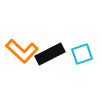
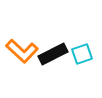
black rectangle: moved 3 px right
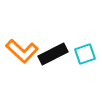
cyan square: moved 3 px right
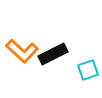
cyan square: moved 3 px right, 16 px down
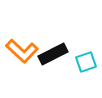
cyan square: moved 2 px left, 8 px up
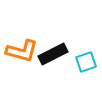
orange L-shape: rotated 28 degrees counterclockwise
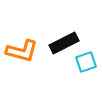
black rectangle: moved 11 px right, 11 px up
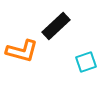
black rectangle: moved 8 px left, 17 px up; rotated 16 degrees counterclockwise
